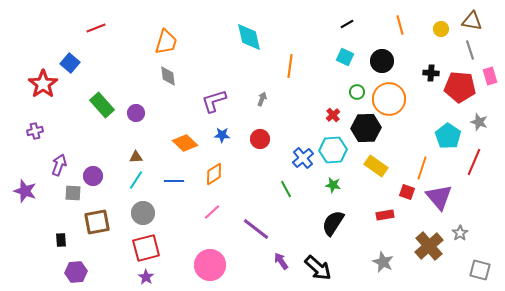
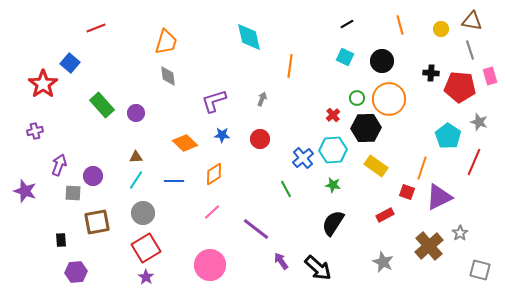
green circle at (357, 92): moved 6 px down
purple triangle at (439, 197): rotated 44 degrees clockwise
red rectangle at (385, 215): rotated 18 degrees counterclockwise
red square at (146, 248): rotated 16 degrees counterclockwise
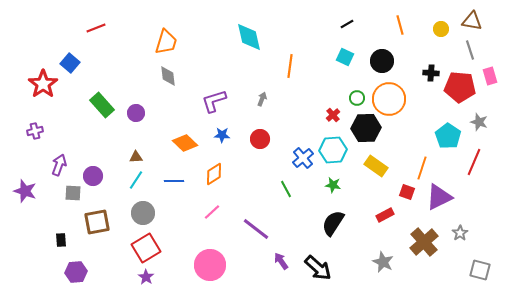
brown cross at (429, 246): moved 5 px left, 4 px up
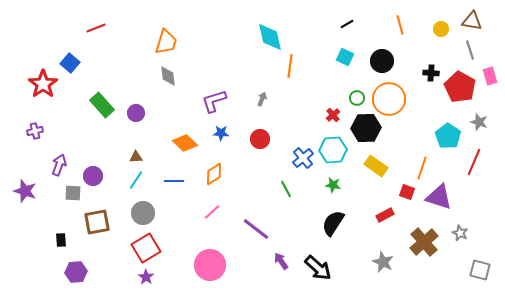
cyan diamond at (249, 37): moved 21 px right
red pentagon at (460, 87): rotated 24 degrees clockwise
blue star at (222, 135): moved 1 px left, 2 px up
purple triangle at (439, 197): rotated 44 degrees clockwise
gray star at (460, 233): rotated 14 degrees counterclockwise
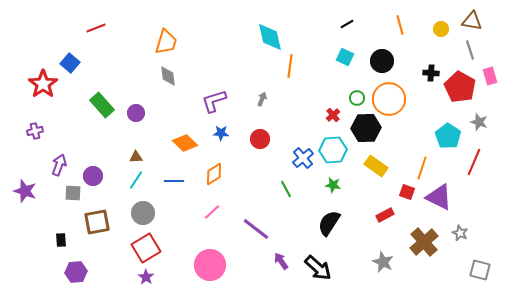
purple triangle at (439, 197): rotated 8 degrees clockwise
black semicircle at (333, 223): moved 4 px left
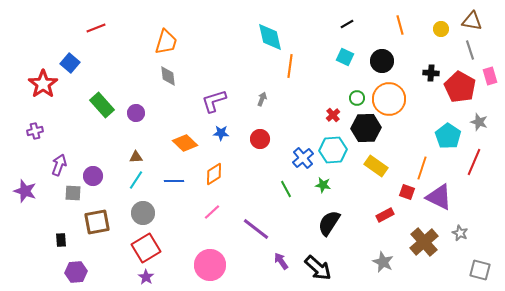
green star at (333, 185): moved 10 px left
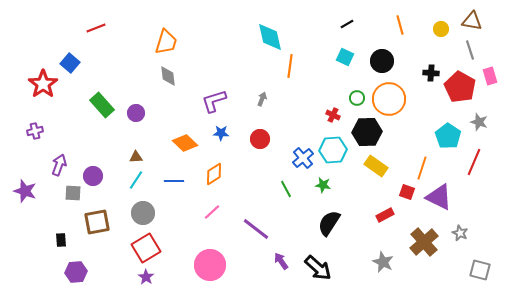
red cross at (333, 115): rotated 24 degrees counterclockwise
black hexagon at (366, 128): moved 1 px right, 4 px down
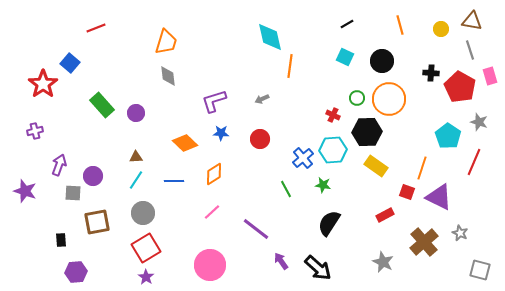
gray arrow at (262, 99): rotated 136 degrees counterclockwise
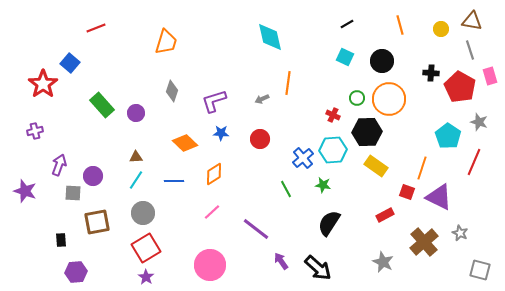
orange line at (290, 66): moved 2 px left, 17 px down
gray diamond at (168, 76): moved 4 px right, 15 px down; rotated 25 degrees clockwise
